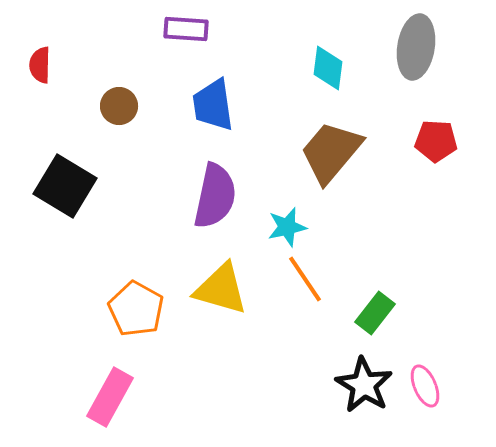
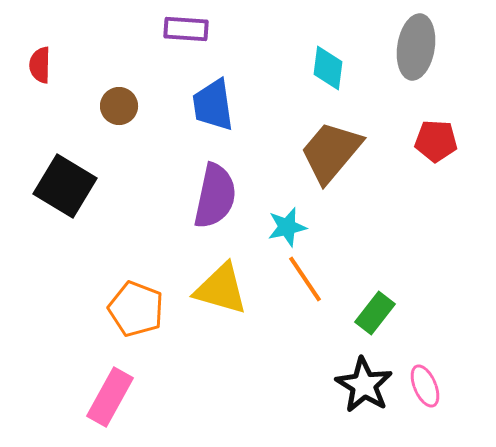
orange pentagon: rotated 8 degrees counterclockwise
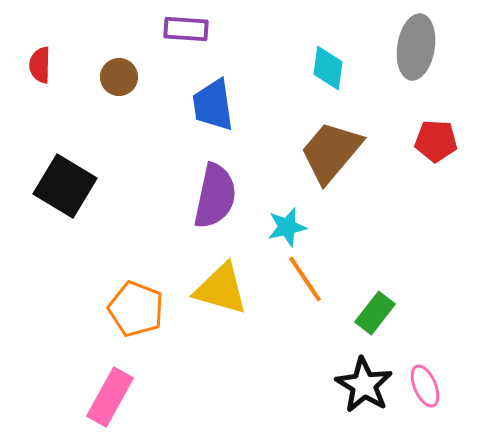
brown circle: moved 29 px up
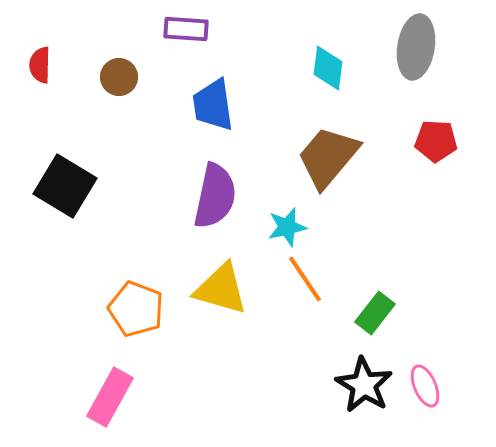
brown trapezoid: moved 3 px left, 5 px down
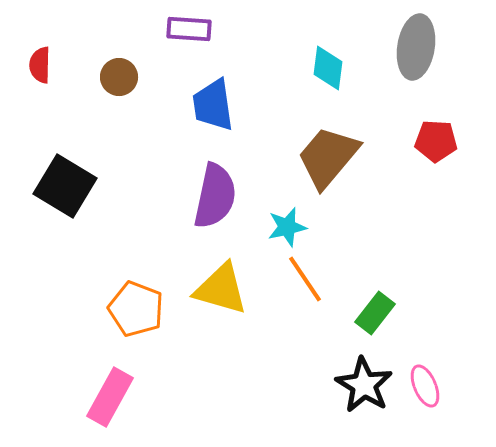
purple rectangle: moved 3 px right
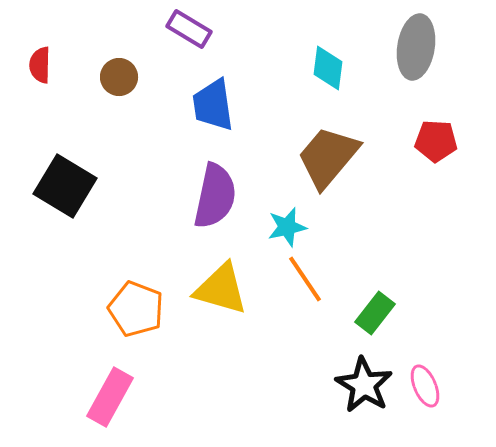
purple rectangle: rotated 27 degrees clockwise
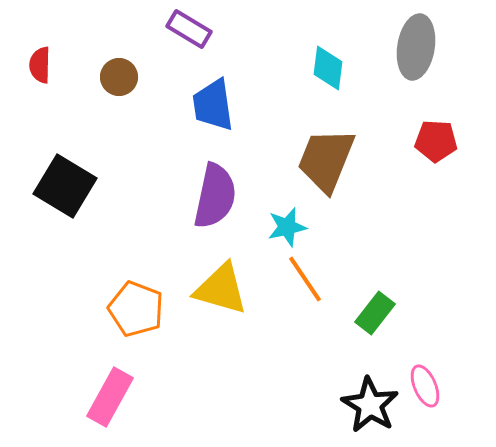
brown trapezoid: moved 2 px left, 3 px down; rotated 18 degrees counterclockwise
black star: moved 6 px right, 20 px down
